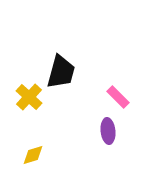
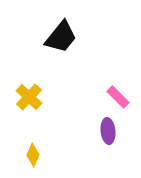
black trapezoid: moved 35 px up; rotated 24 degrees clockwise
yellow diamond: rotated 50 degrees counterclockwise
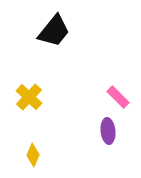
black trapezoid: moved 7 px left, 6 px up
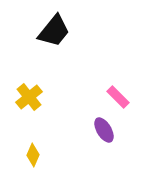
yellow cross: rotated 8 degrees clockwise
purple ellipse: moved 4 px left, 1 px up; rotated 25 degrees counterclockwise
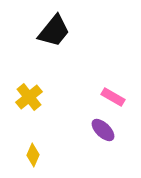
pink rectangle: moved 5 px left; rotated 15 degrees counterclockwise
purple ellipse: moved 1 px left; rotated 15 degrees counterclockwise
